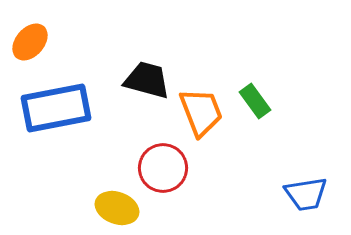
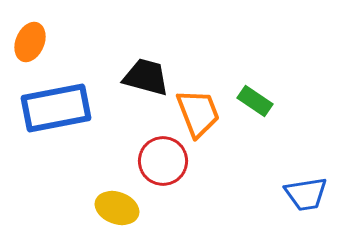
orange ellipse: rotated 18 degrees counterclockwise
black trapezoid: moved 1 px left, 3 px up
green rectangle: rotated 20 degrees counterclockwise
orange trapezoid: moved 3 px left, 1 px down
red circle: moved 7 px up
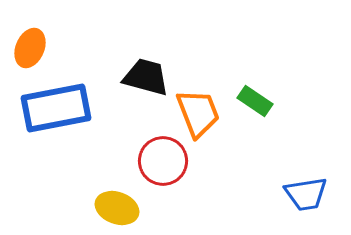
orange ellipse: moved 6 px down
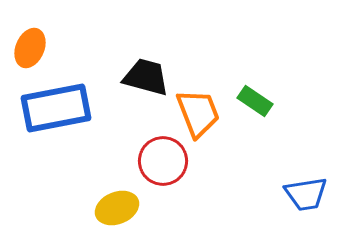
yellow ellipse: rotated 42 degrees counterclockwise
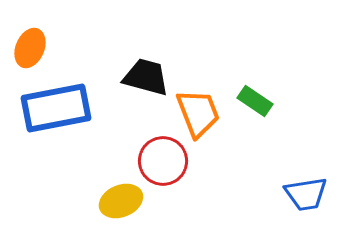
yellow ellipse: moved 4 px right, 7 px up
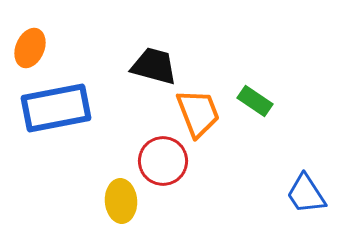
black trapezoid: moved 8 px right, 11 px up
blue trapezoid: rotated 66 degrees clockwise
yellow ellipse: rotated 72 degrees counterclockwise
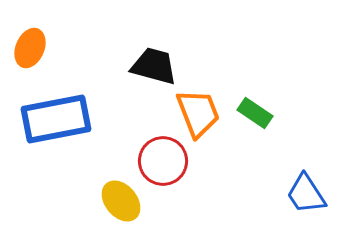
green rectangle: moved 12 px down
blue rectangle: moved 11 px down
yellow ellipse: rotated 36 degrees counterclockwise
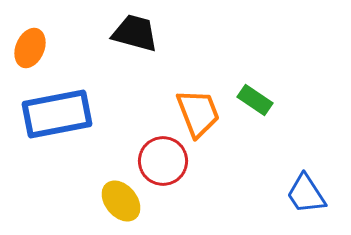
black trapezoid: moved 19 px left, 33 px up
green rectangle: moved 13 px up
blue rectangle: moved 1 px right, 5 px up
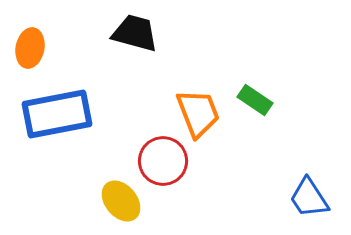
orange ellipse: rotated 12 degrees counterclockwise
blue trapezoid: moved 3 px right, 4 px down
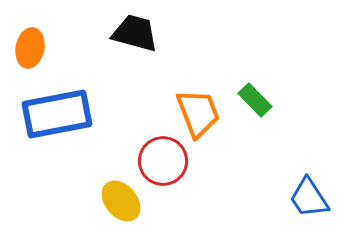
green rectangle: rotated 12 degrees clockwise
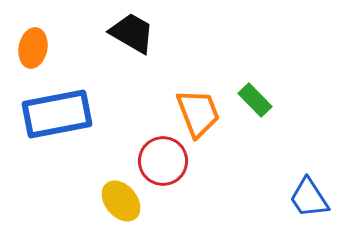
black trapezoid: moved 3 px left; rotated 15 degrees clockwise
orange ellipse: moved 3 px right
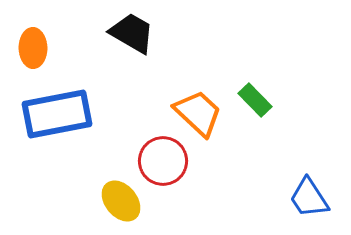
orange ellipse: rotated 12 degrees counterclockwise
orange trapezoid: rotated 26 degrees counterclockwise
